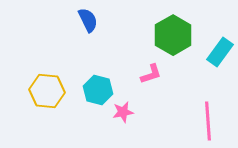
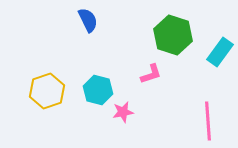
green hexagon: rotated 12 degrees counterclockwise
yellow hexagon: rotated 24 degrees counterclockwise
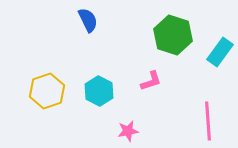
pink L-shape: moved 7 px down
cyan hexagon: moved 1 px right, 1 px down; rotated 12 degrees clockwise
pink star: moved 5 px right, 19 px down
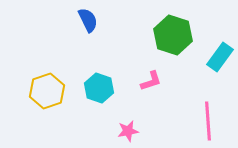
cyan rectangle: moved 5 px down
cyan hexagon: moved 3 px up; rotated 8 degrees counterclockwise
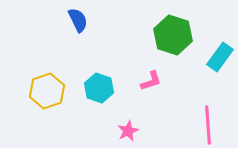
blue semicircle: moved 10 px left
pink line: moved 4 px down
pink star: rotated 15 degrees counterclockwise
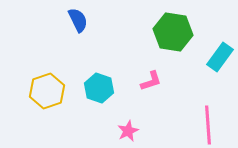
green hexagon: moved 3 px up; rotated 9 degrees counterclockwise
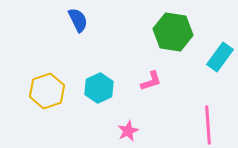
cyan hexagon: rotated 16 degrees clockwise
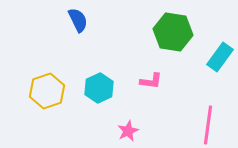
pink L-shape: rotated 25 degrees clockwise
pink line: rotated 12 degrees clockwise
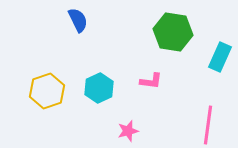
cyan rectangle: rotated 12 degrees counterclockwise
pink star: rotated 10 degrees clockwise
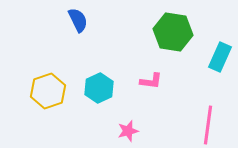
yellow hexagon: moved 1 px right
